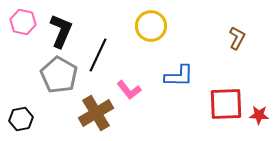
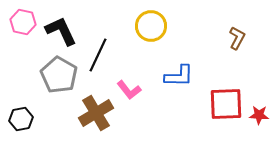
black L-shape: rotated 48 degrees counterclockwise
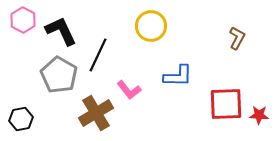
pink hexagon: moved 2 px up; rotated 15 degrees clockwise
blue L-shape: moved 1 px left
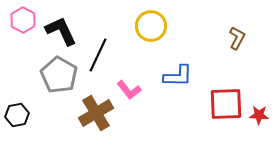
black hexagon: moved 4 px left, 4 px up
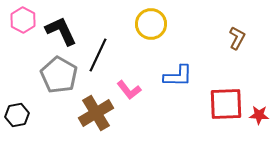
yellow circle: moved 2 px up
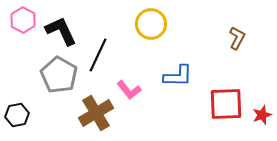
red star: moved 3 px right; rotated 24 degrees counterclockwise
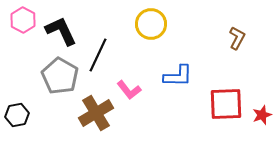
gray pentagon: moved 1 px right, 1 px down
